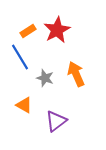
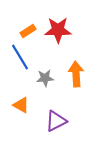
red star: moved 1 px right; rotated 28 degrees clockwise
orange arrow: rotated 20 degrees clockwise
gray star: rotated 24 degrees counterclockwise
orange triangle: moved 3 px left
purple triangle: rotated 10 degrees clockwise
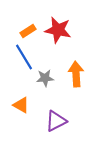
red star: rotated 12 degrees clockwise
blue line: moved 4 px right
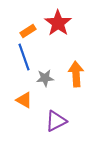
red star: moved 7 px up; rotated 24 degrees clockwise
blue line: rotated 12 degrees clockwise
orange triangle: moved 3 px right, 5 px up
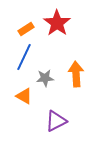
red star: moved 1 px left
orange rectangle: moved 2 px left, 2 px up
blue line: rotated 44 degrees clockwise
orange triangle: moved 4 px up
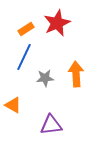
red star: rotated 12 degrees clockwise
orange triangle: moved 11 px left, 9 px down
purple triangle: moved 5 px left, 4 px down; rotated 20 degrees clockwise
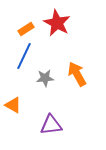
red star: rotated 20 degrees counterclockwise
blue line: moved 1 px up
orange arrow: moved 1 px right; rotated 25 degrees counterclockwise
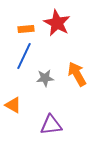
orange rectangle: rotated 28 degrees clockwise
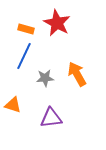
orange rectangle: rotated 21 degrees clockwise
orange triangle: rotated 12 degrees counterclockwise
purple triangle: moved 7 px up
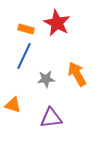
gray star: moved 1 px right, 1 px down
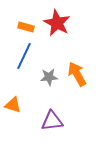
orange rectangle: moved 2 px up
gray star: moved 3 px right, 2 px up
purple triangle: moved 1 px right, 3 px down
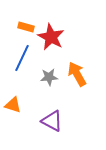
red star: moved 6 px left, 14 px down
blue line: moved 2 px left, 2 px down
purple triangle: rotated 35 degrees clockwise
